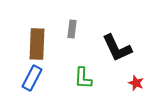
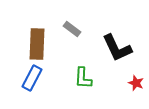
gray rectangle: rotated 60 degrees counterclockwise
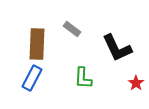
red star: rotated 14 degrees clockwise
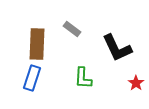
blue rectangle: rotated 10 degrees counterclockwise
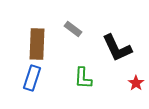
gray rectangle: moved 1 px right
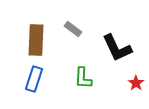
brown rectangle: moved 1 px left, 4 px up
blue rectangle: moved 2 px right, 1 px down
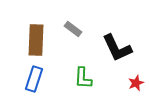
red star: rotated 14 degrees clockwise
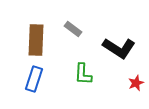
black L-shape: moved 2 px right; rotated 32 degrees counterclockwise
green L-shape: moved 4 px up
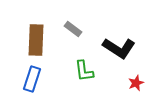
green L-shape: moved 1 px right, 3 px up; rotated 10 degrees counterclockwise
blue rectangle: moved 2 px left
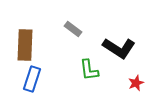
brown rectangle: moved 11 px left, 5 px down
green L-shape: moved 5 px right, 1 px up
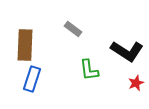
black L-shape: moved 8 px right, 3 px down
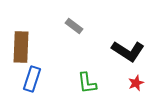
gray rectangle: moved 1 px right, 3 px up
brown rectangle: moved 4 px left, 2 px down
black L-shape: moved 1 px right
green L-shape: moved 2 px left, 13 px down
